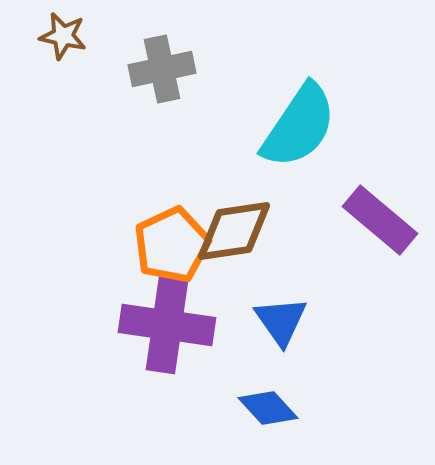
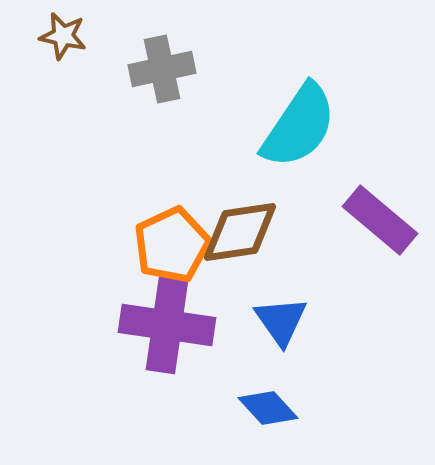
brown diamond: moved 6 px right, 1 px down
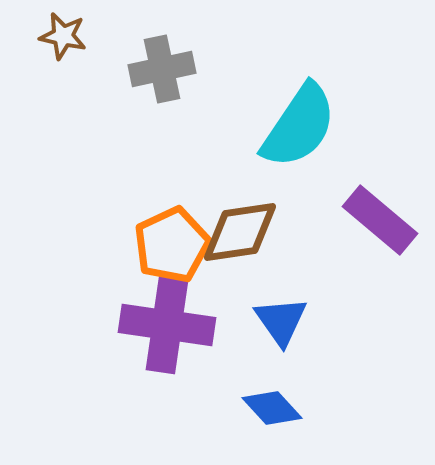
blue diamond: moved 4 px right
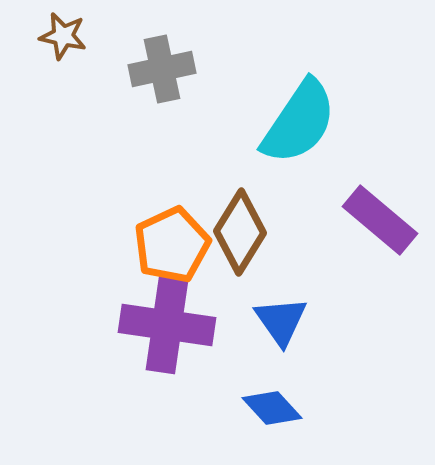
cyan semicircle: moved 4 px up
brown diamond: rotated 50 degrees counterclockwise
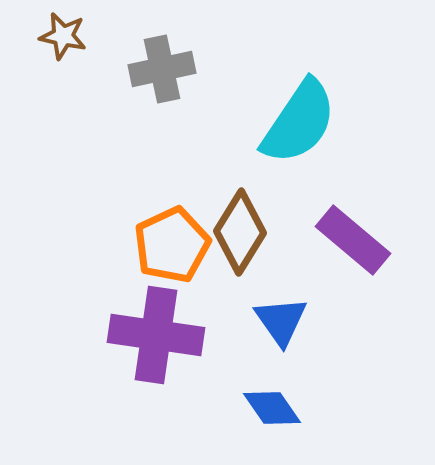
purple rectangle: moved 27 px left, 20 px down
purple cross: moved 11 px left, 10 px down
blue diamond: rotated 8 degrees clockwise
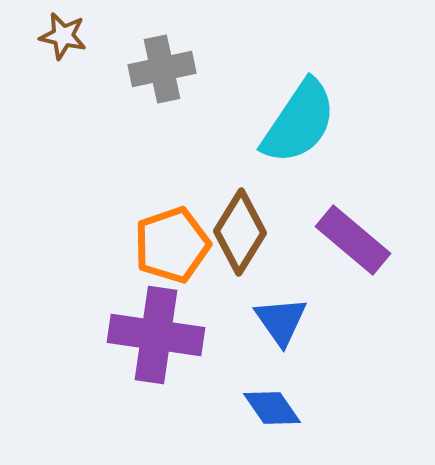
orange pentagon: rotated 6 degrees clockwise
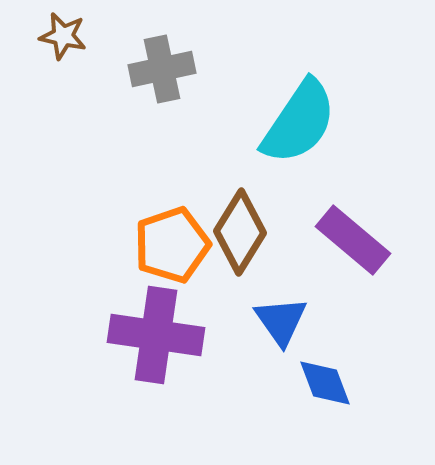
blue diamond: moved 53 px right, 25 px up; rotated 14 degrees clockwise
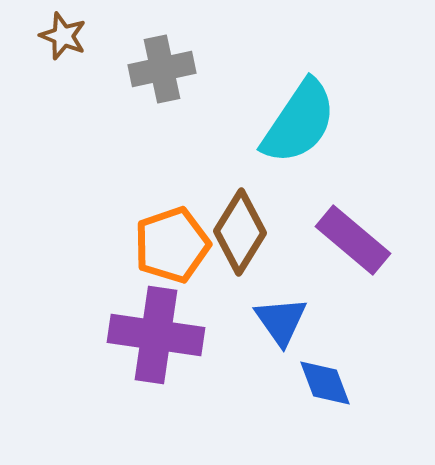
brown star: rotated 9 degrees clockwise
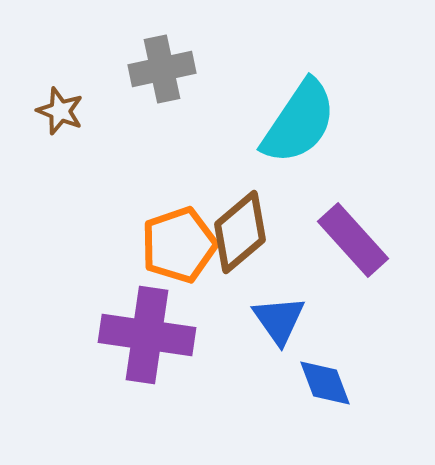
brown star: moved 3 px left, 75 px down
brown diamond: rotated 18 degrees clockwise
purple rectangle: rotated 8 degrees clockwise
orange pentagon: moved 7 px right
blue triangle: moved 2 px left, 1 px up
purple cross: moved 9 px left
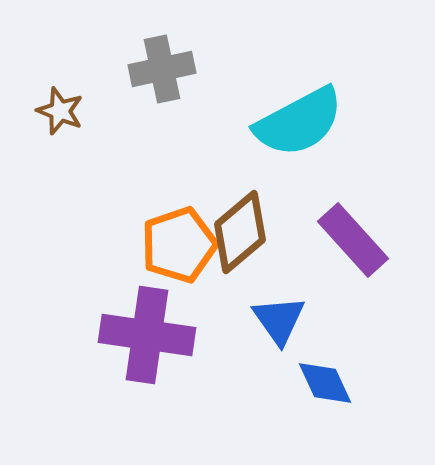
cyan semicircle: rotated 28 degrees clockwise
blue diamond: rotated 4 degrees counterclockwise
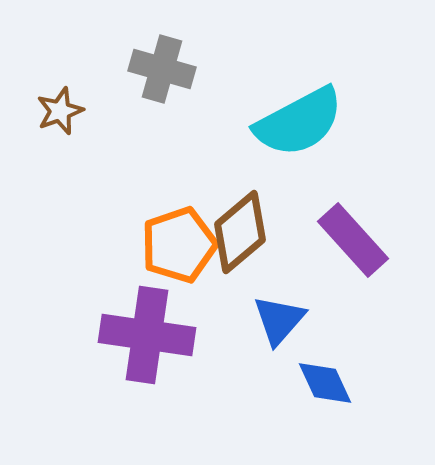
gray cross: rotated 28 degrees clockwise
brown star: rotated 30 degrees clockwise
blue triangle: rotated 16 degrees clockwise
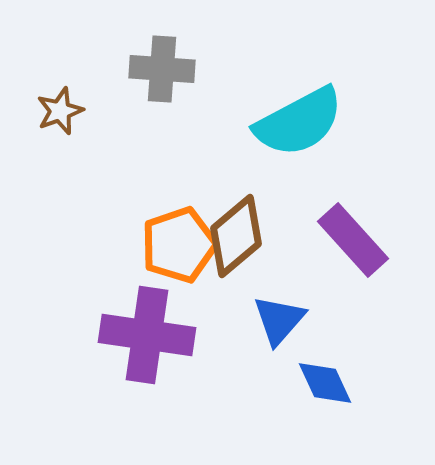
gray cross: rotated 12 degrees counterclockwise
brown diamond: moved 4 px left, 4 px down
